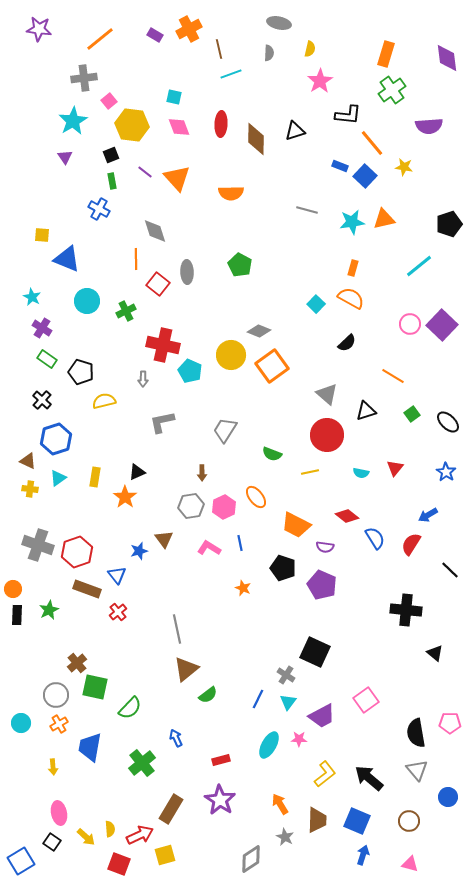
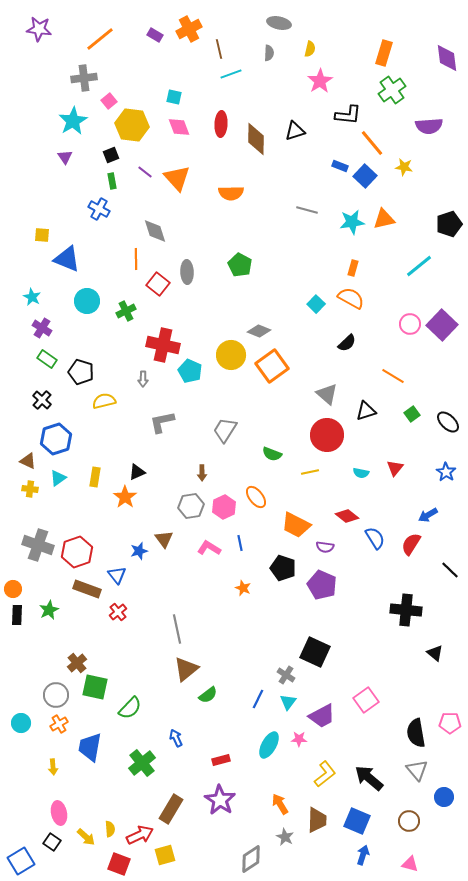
orange rectangle at (386, 54): moved 2 px left, 1 px up
blue circle at (448, 797): moved 4 px left
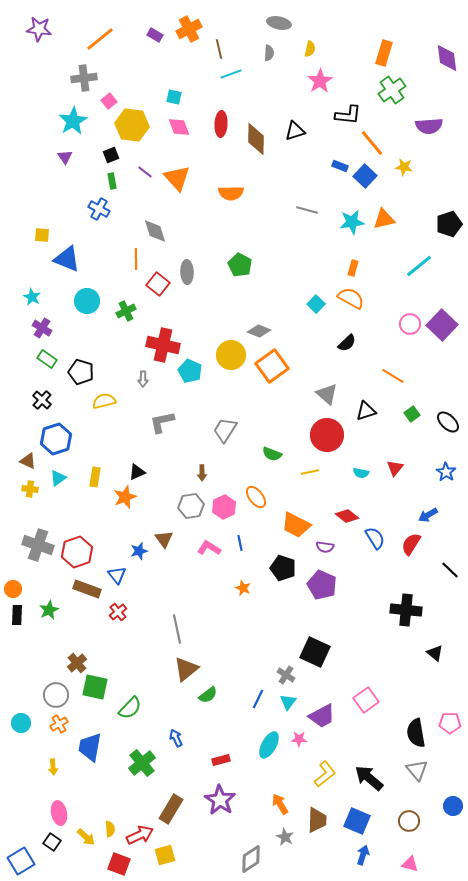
orange star at (125, 497): rotated 15 degrees clockwise
blue circle at (444, 797): moved 9 px right, 9 px down
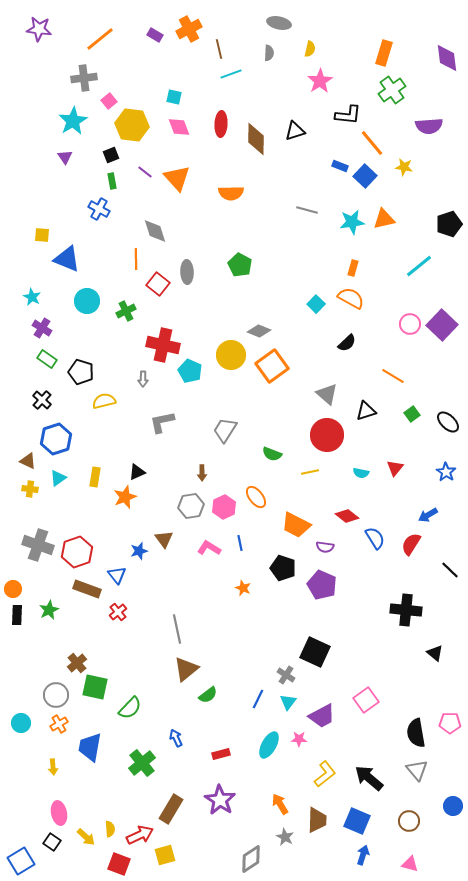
red rectangle at (221, 760): moved 6 px up
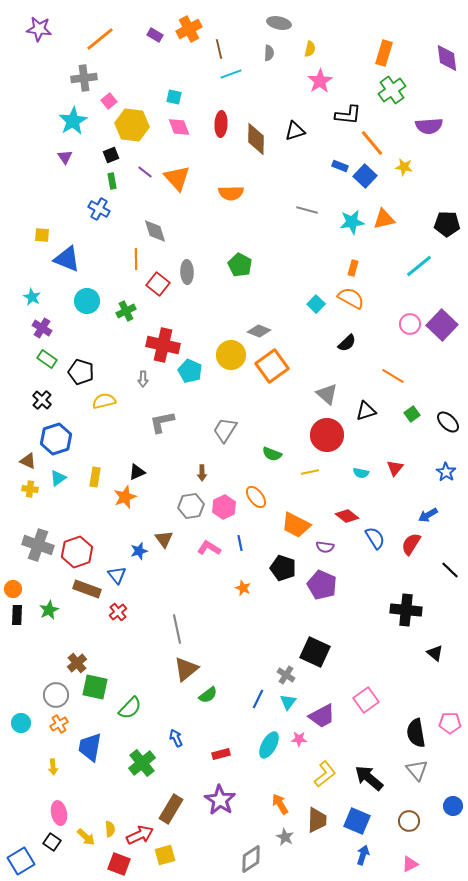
black pentagon at (449, 224): moved 2 px left; rotated 20 degrees clockwise
pink triangle at (410, 864): rotated 42 degrees counterclockwise
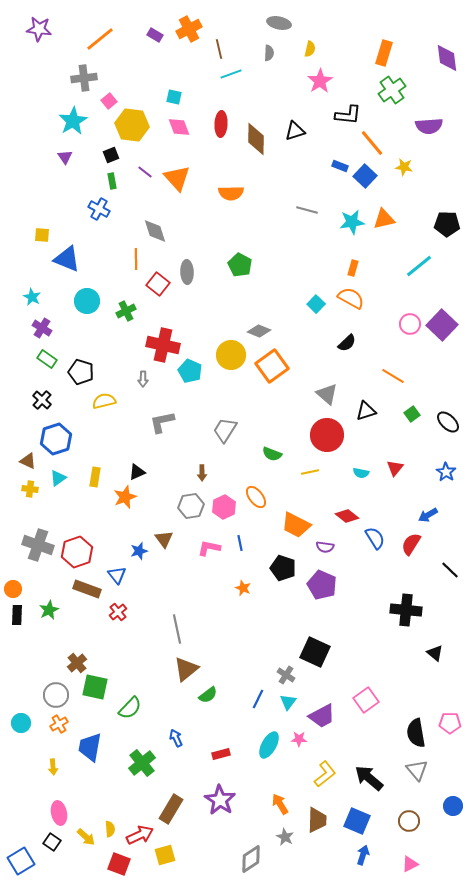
pink L-shape at (209, 548): rotated 20 degrees counterclockwise
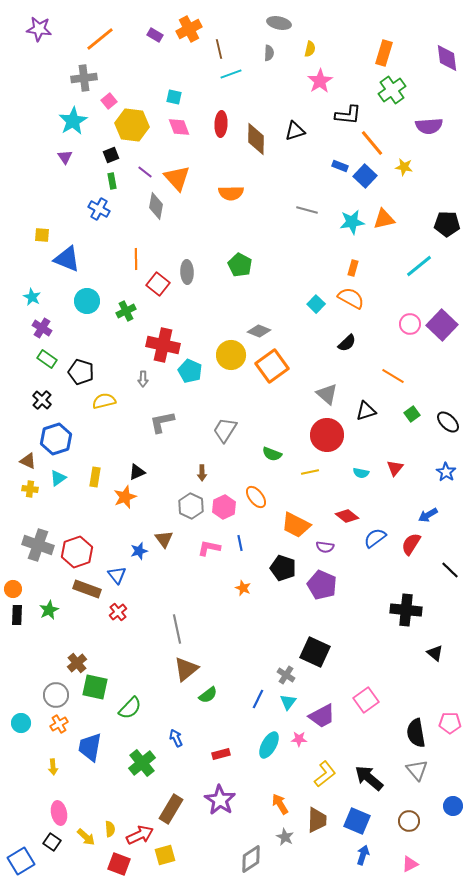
gray diamond at (155, 231): moved 1 px right, 25 px up; rotated 28 degrees clockwise
gray hexagon at (191, 506): rotated 25 degrees counterclockwise
blue semicircle at (375, 538): rotated 95 degrees counterclockwise
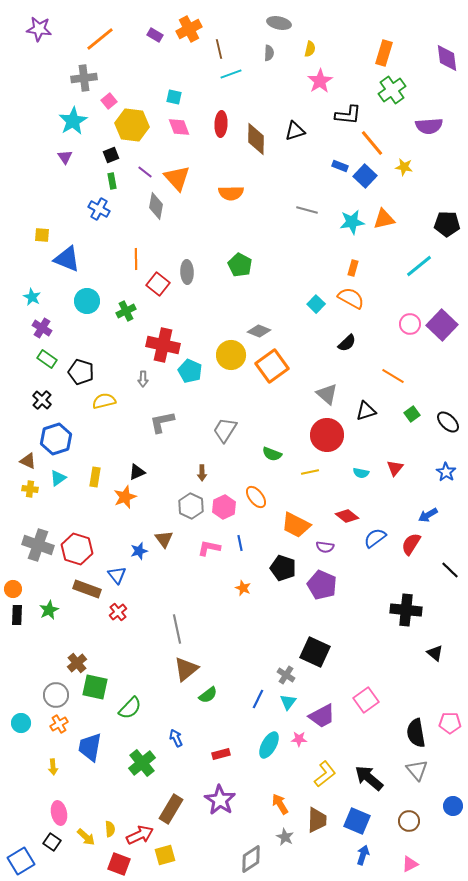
red hexagon at (77, 552): moved 3 px up; rotated 24 degrees counterclockwise
